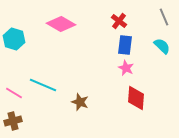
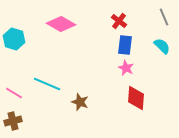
cyan line: moved 4 px right, 1 px up
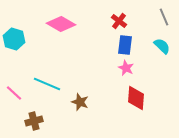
pink line: rotated 12 degrees clockwise
brown cross: moved 21 px right
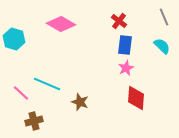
pink star: rotated 21 degrees clockwise
pink line: moved 7 px right
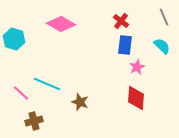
red cross: moved 2 px right
pink star: moved 11 px right, 1 px up
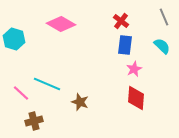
pink star: moved 3 px left, 2 px down
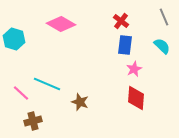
brown cross: moved 1 px left
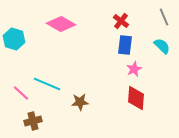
brown star: rotated 24 degrees counterclockwise
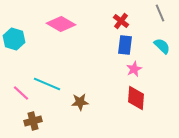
gray line: moved 4 px left, 4 px up
